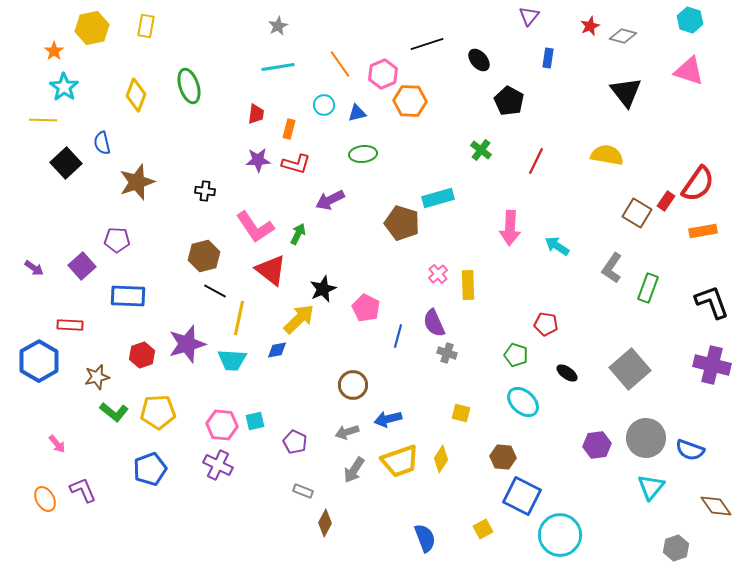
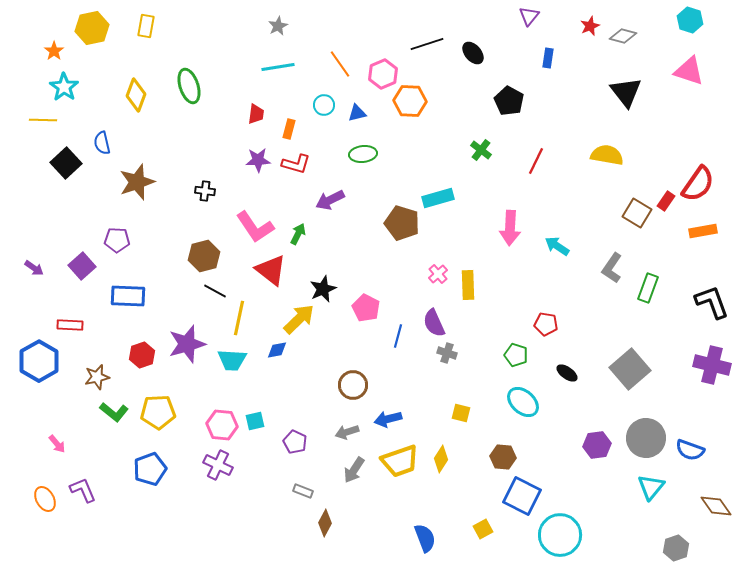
black ellipse at (479, 60): moved 6 px left, 7 px up
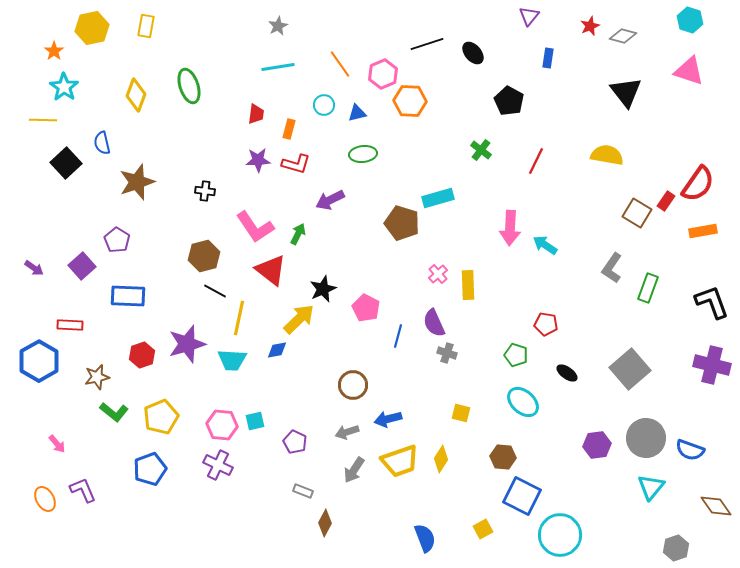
purple pentagon at (117, 240): rotated 30 degrees clockwise
cyan arrow at (557, 246): moved 12 px left, 1 px up
yellow pentagon at (158, 412): moved 3 px right, 5 px down; rotated 20 degrees counterclockwise
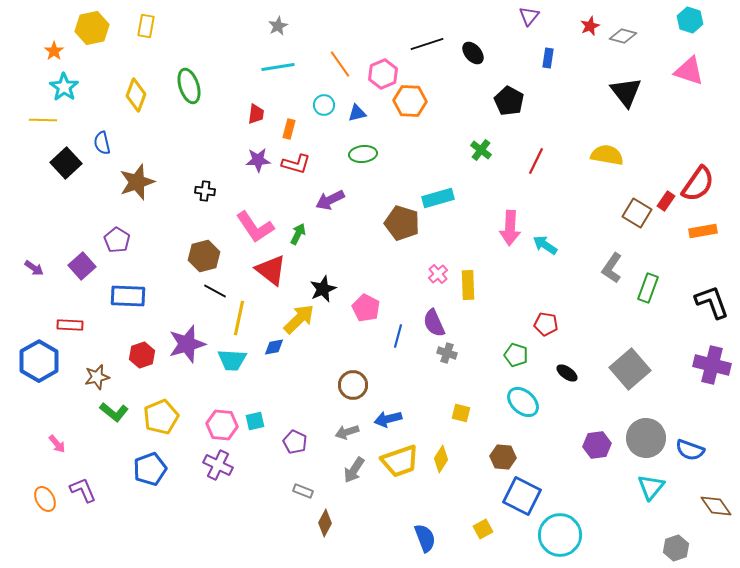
blue diamond at (277, 350): moved 3 px left, 3 px up
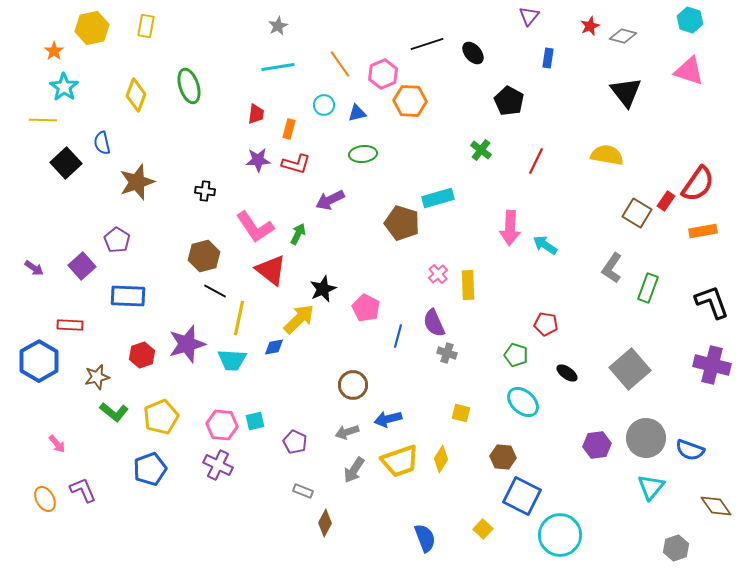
yellow square at (483, 529): rotated 18 degrees counterclockwise
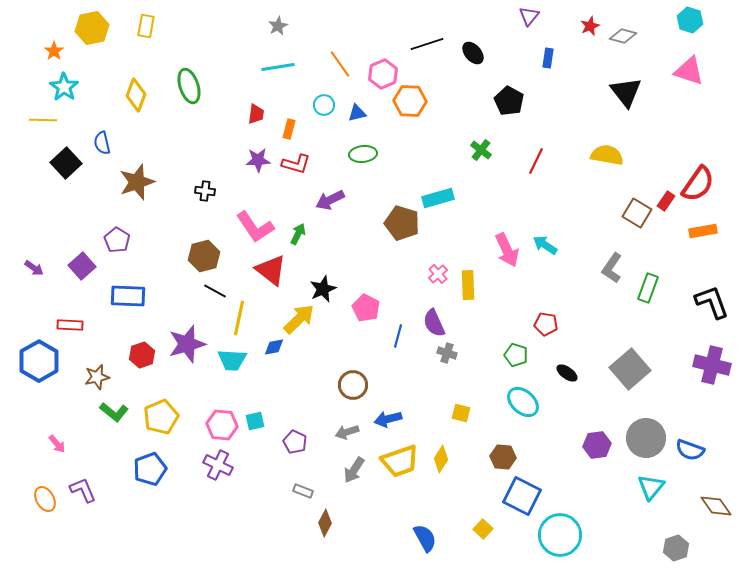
pink arrow at (510, 228): moved 3 px left, 22 px down; rotated 28 degrees counterclockwise
blue semicircle at (425, 538): rotated 8 degrees counterclockwise
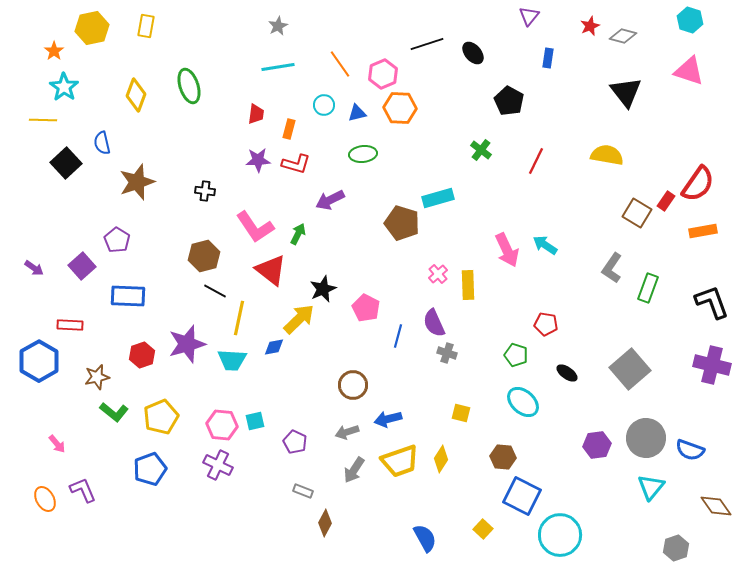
orange hexagon at (410, 101): moved 10 px left, 7 px down
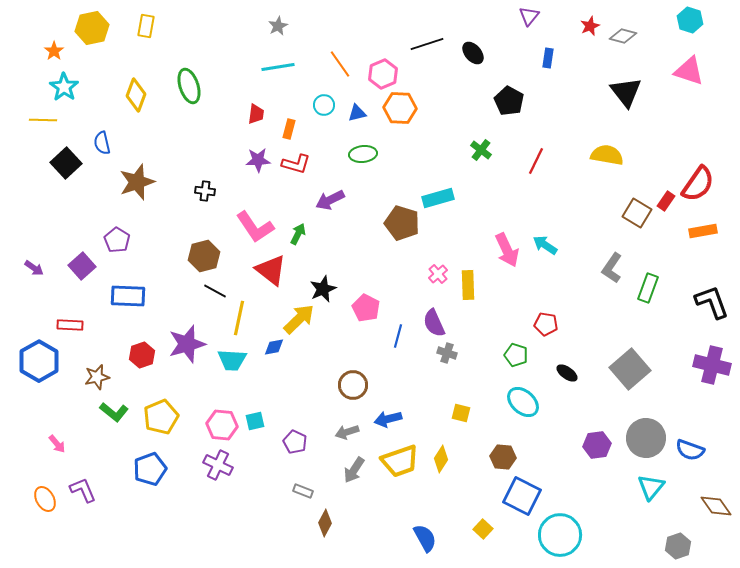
gray hexagon at (676, 548): moved 2 px right, 2 px up
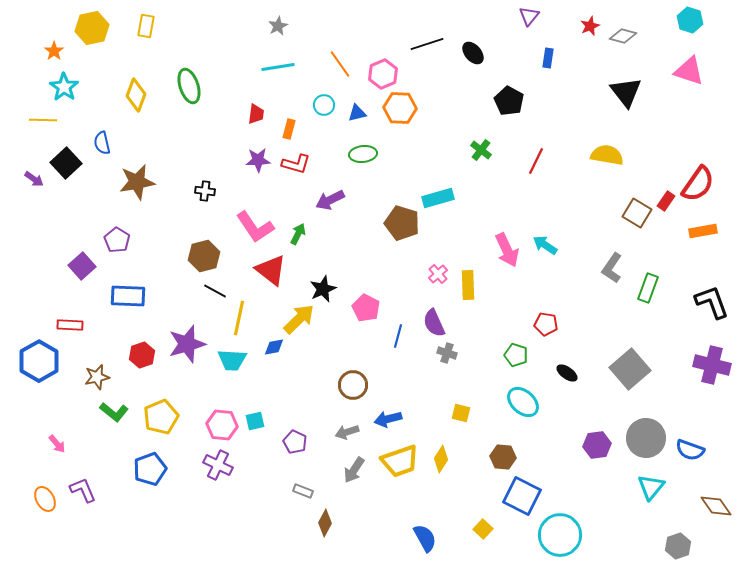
brown star at (137, 182): rotated 9 degrees clockwise
purple arrow at (34, 268): moved 89 px up
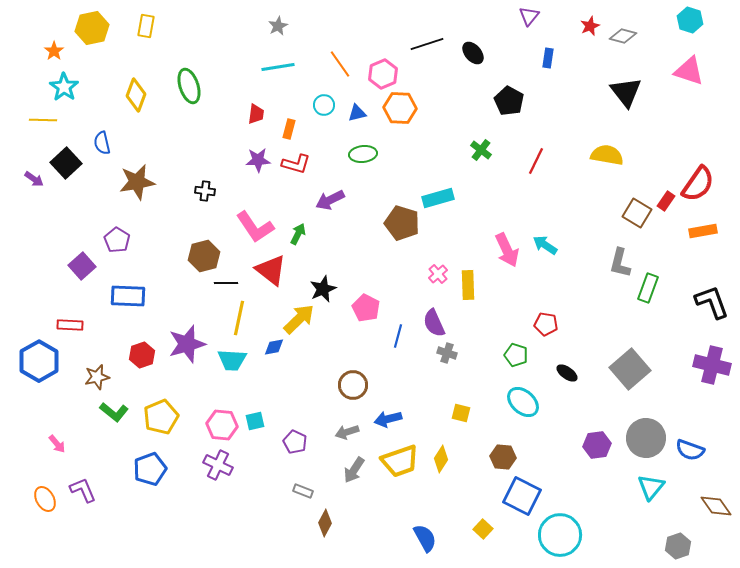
gray L-shape at (612, 268): moved 8 px right, 5 px up; rotated 20 degrees counterclockwise
black line at (215, 291): moved 11 px right, 8 px up; rotated 30 degrees counterclockwise
